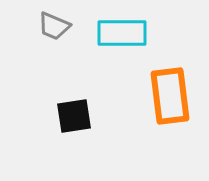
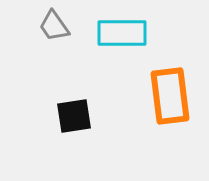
gray trapezoid: rotated 32 degrees clockwise
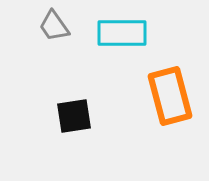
orange rectangle: rotated 8 degrees counterclockwise
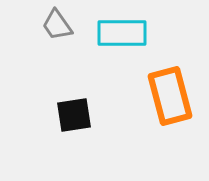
gray trapezoid: moved 3 px right, 1 px up
black square: moved 1 px up
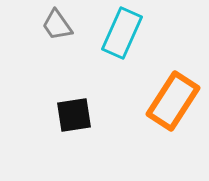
cyan rectangle: rotated 66 degrees counterclockwise
orange rectangle: moved 3 px right, 5 px down; rotated 48 degrees clockwise
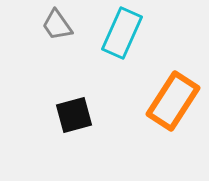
black square: rotated 6 degrees counterclockwise
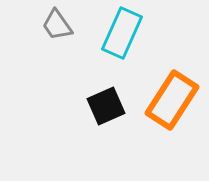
orange rectangle: moved 1 px left, 1 px up
black square: moved 32 px right, 9 px up; rotated 9 degrees counterclockwise
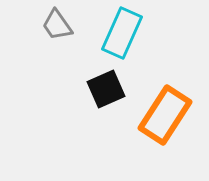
orange rectangle: moved 7 px left, 15 px down
black square: moved 17 px up
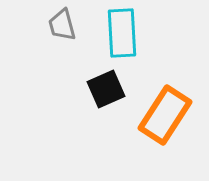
gray trapezoid: moved 5 px right; rotated 20 degrees clockwise
cyan rectangle: rotated 27 degrees counterclockwise
